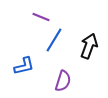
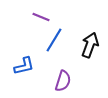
black arrow: moved 1 px right, 1 px up
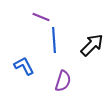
blue line: rotated 35 degrees counterclockwise
black arrow: moved 2 px right; rotated 25 degrees clockwise
blue L-shape: rotated 105 degrees counterclockwise
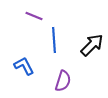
purple line: moved 7 px left, 1 px up
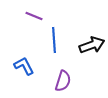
black arrow: rotated 25 degrees clockwise
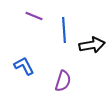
blue line: moved 10 px right, 10 px up
black arrow: rotated 10 degrees clockwise
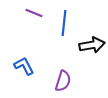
purple line: moved 3 px up
blue line: moved 7 px up; rotated 10 degrees clockwise
